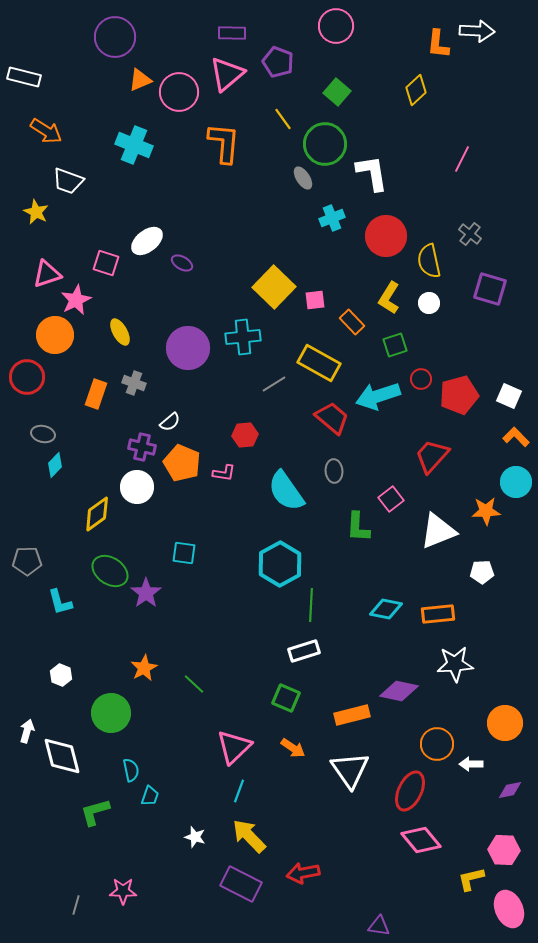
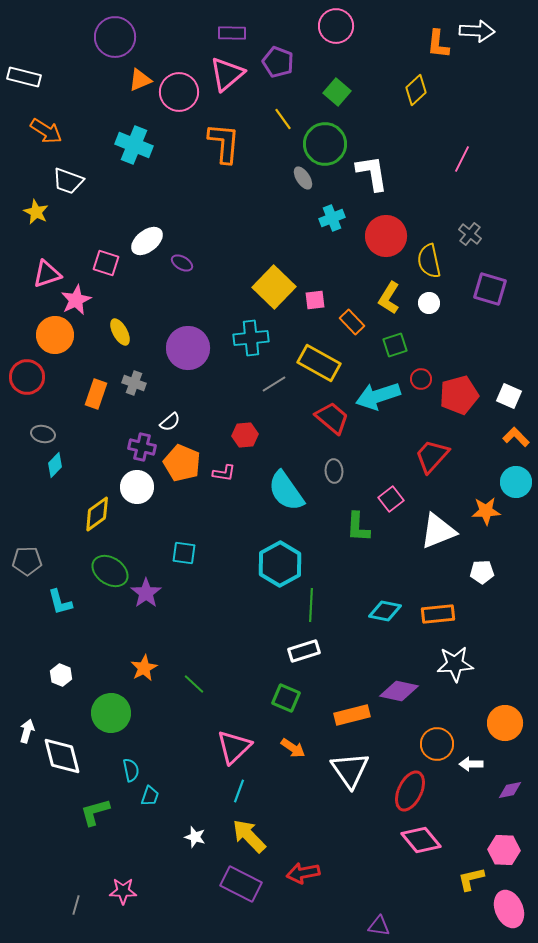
cyan cross at (243, 337): moved 8 px right, 1 px down
cyan diamond at (386, 609): moved 1 px left, 2 px down
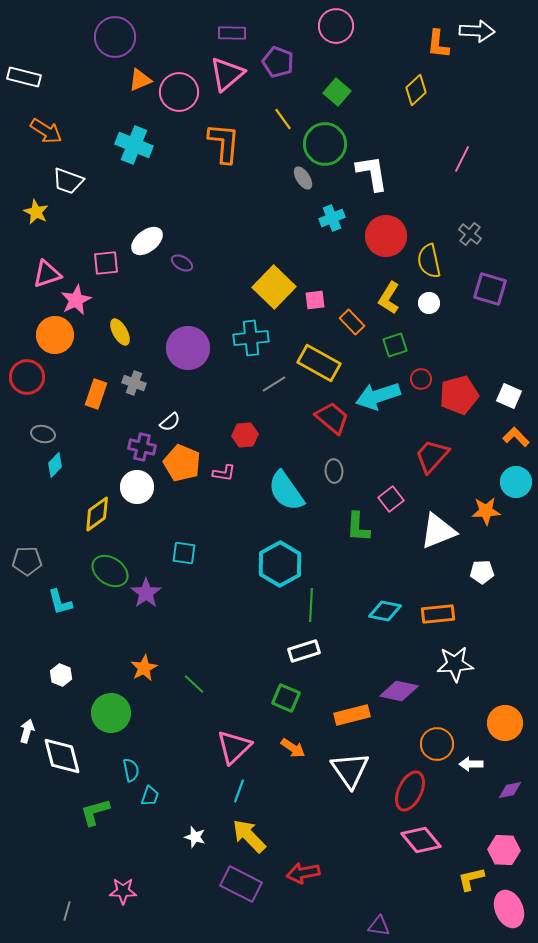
pink square at (106, 263): rotated 24 degrees counterclockwise
gray line at (76, 905): moved 9 px left, 6 px down
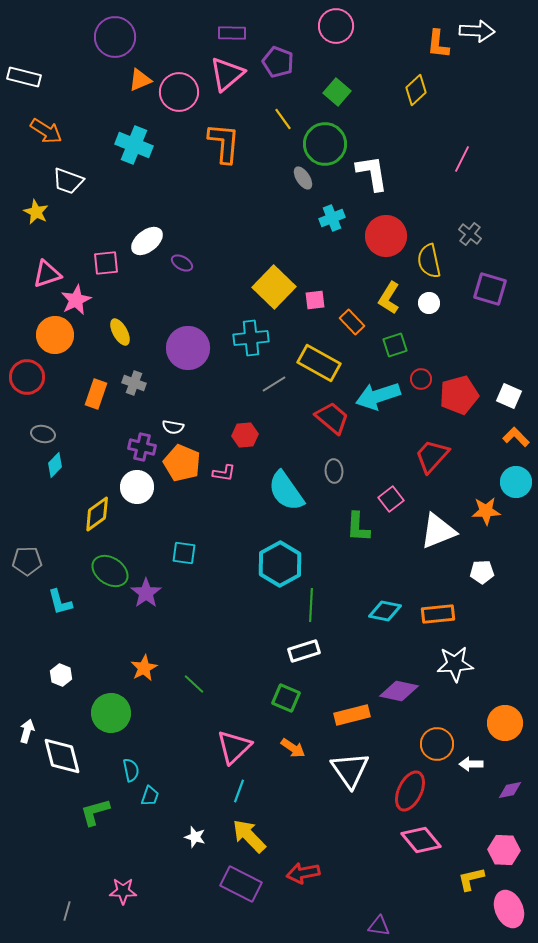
white semicircle at (170, 422): moved 3 px right, 5 px down; rotated 50 degrees clockwise
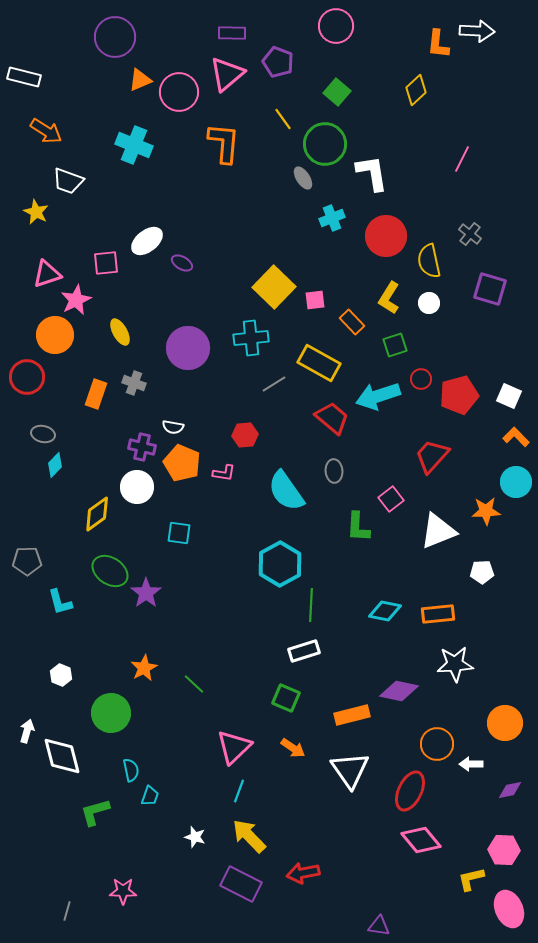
cyan square at (184, 553): moved 5 px left, 20 px up
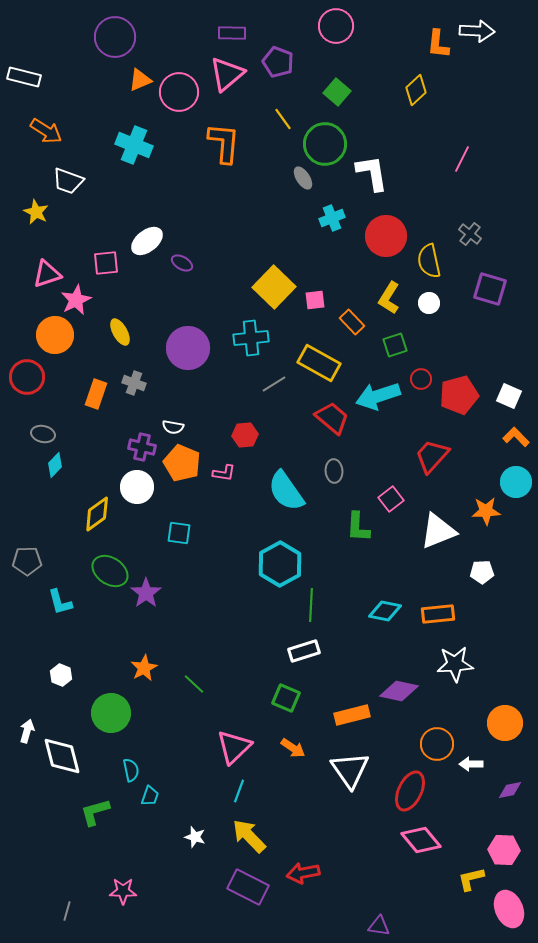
purple rectangle at (241, 884): moved 7 px right, 3 px down
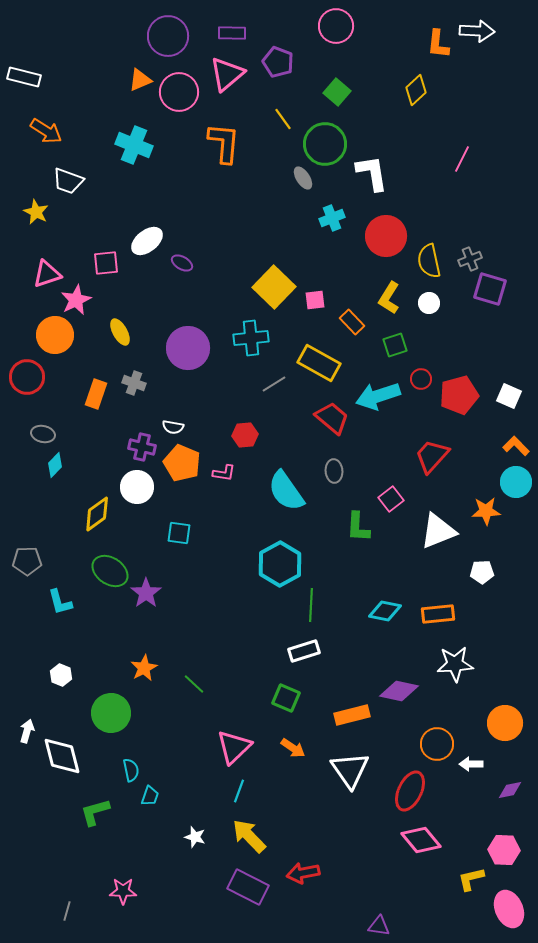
purple circle at (115, 37): moved 53 px right, 1 px up
gray cross at (470, 234): moved 25 px down; rotated 30 degrees clockwise
orange L-shape at (516, 437): moved 9 px down
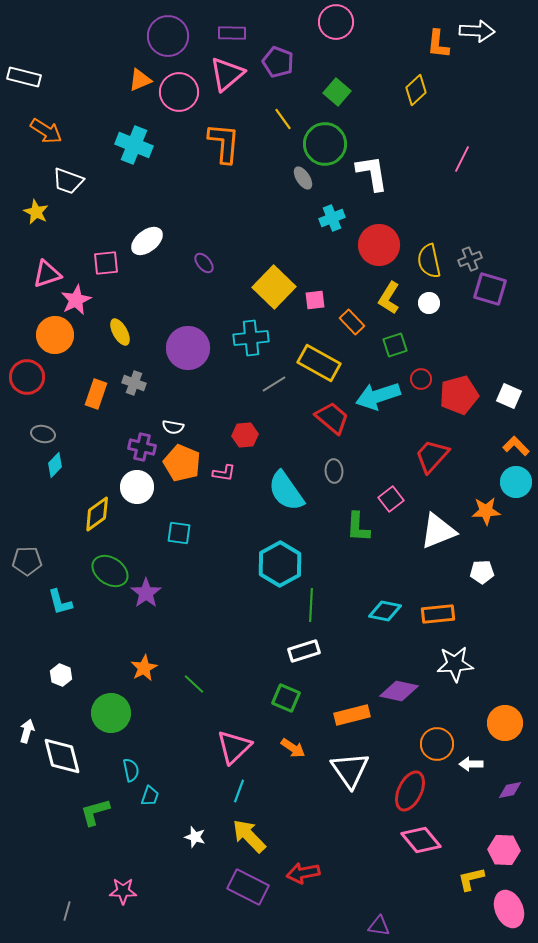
pink circle at (336, 26): moved 4 px up
red circle at (386, 236): moved 7 px left, 9 px down
purple ellipse at (182, 263): moved 22 px right; rotated 20 degrees clockwise
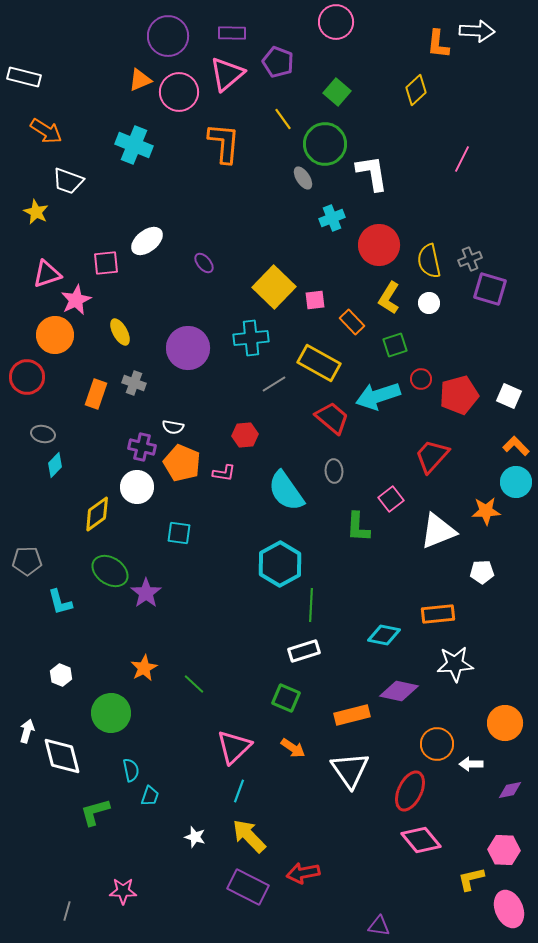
cyan diamond at (385, 611): moved 1 px left, 24 px down
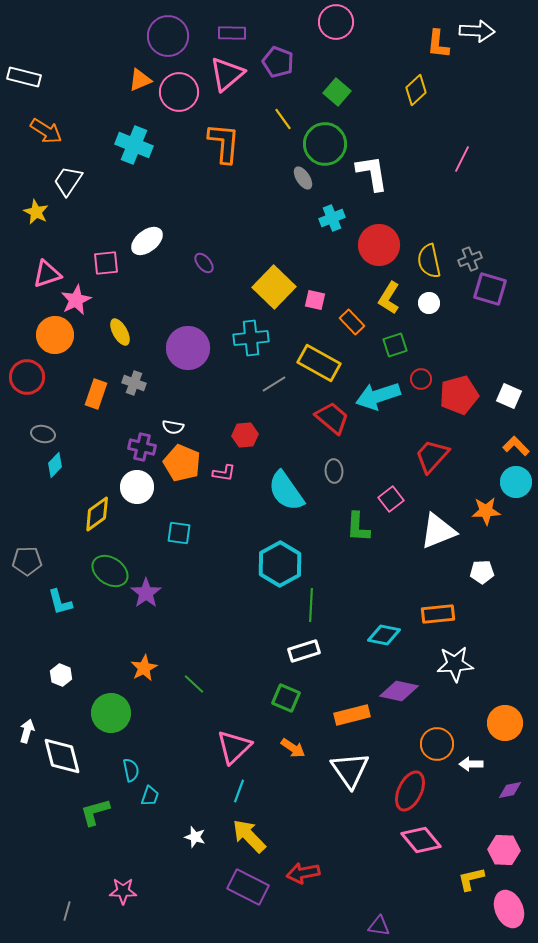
white trapezoid at (68, 181): rotated 104 degrees clockwise
pink square at (315, 300): rotated 20 degrees clockwise
